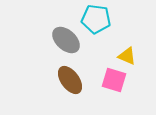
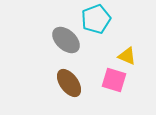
cyan pentagon: rotated 28 degrees counterclockwise
brown ellipse: moved 1 px left, 3 px down
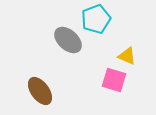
gray ellipse: moved 2 px right
brown ellipse: moved 29 px left, 8 px down
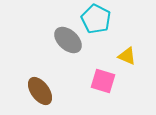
cyan pentagon: rotated 24 degrees counterclockwise
pink square: moved 11 px left, 1 px down
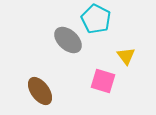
yellow triangle: moved 1 px left; rotated 30 degrees clockwise
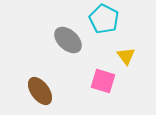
cyan pentagon: moved 8 px right
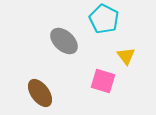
gray ellipse: moved 4 px left, 1 px down
brown ellipse: moved 2 px down
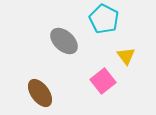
pink square: rotated 35 degrees clockwise
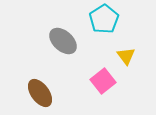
cyan pentagon: rotated 12 degrees clockwise
gray ellipse: moved 1 px left
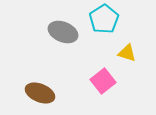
gray ellipse: moved 9 px up; rotated 20 degrees counterclockwise
yellow triangle: moved 1 px right, 3 px up; rotated 36 degrees counterclockwise
brown ellipse: rotated 32 degrees counterclockwise
